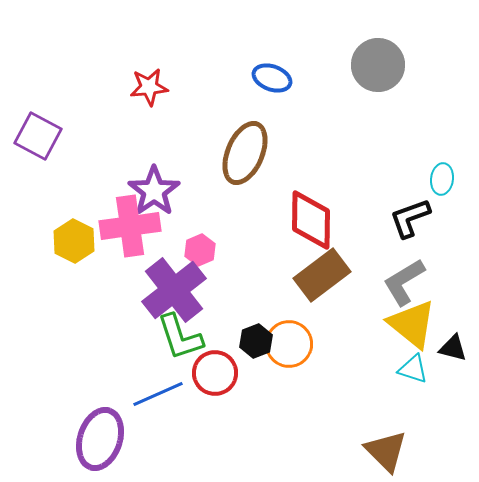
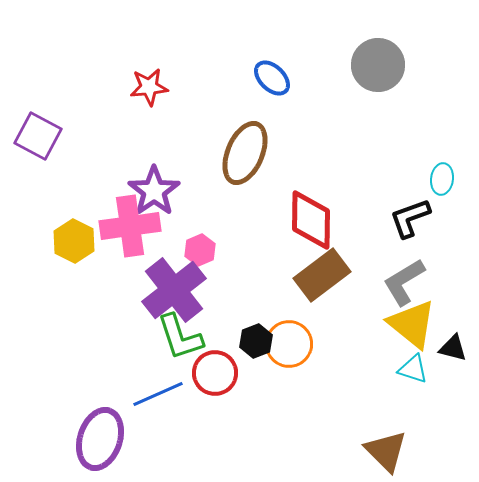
blue ellipse: rotated 24 degrees clockwise
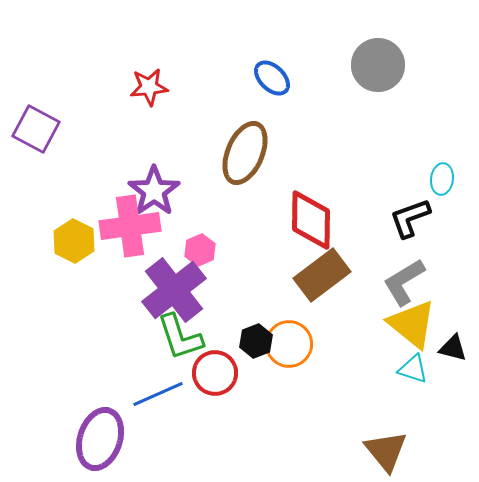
purple square: moved 2 px left, 7 px up
brown triangle: rotated 6 degrees clockwise
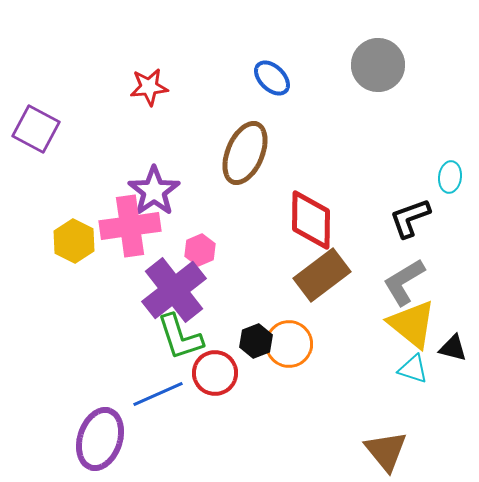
cyan ellipse: moved 8 px right, 2 px up
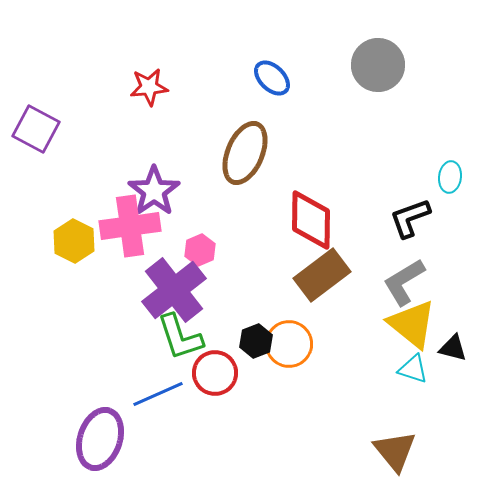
brown triangle: moved 9 px right
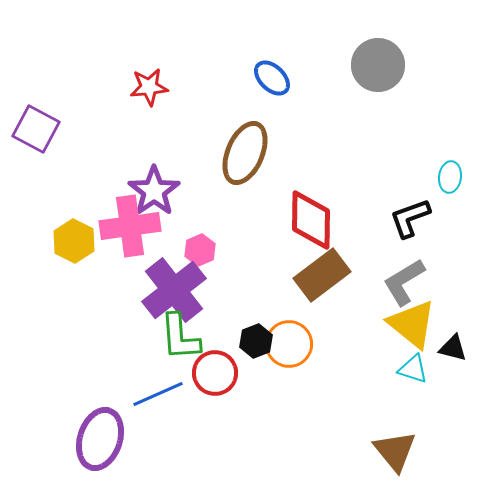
green L-shape: rotated 14 degrees clockwise
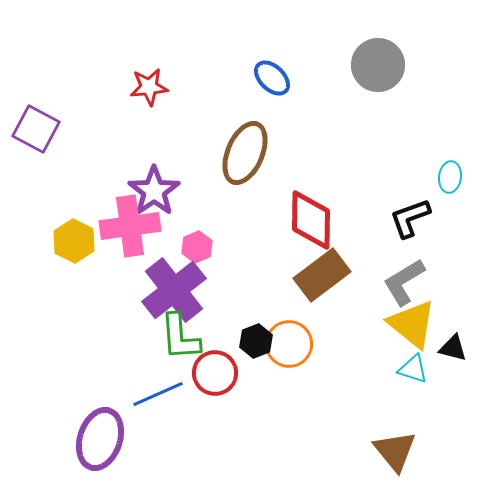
pink hexagon: moved 3 px left, 3 px up
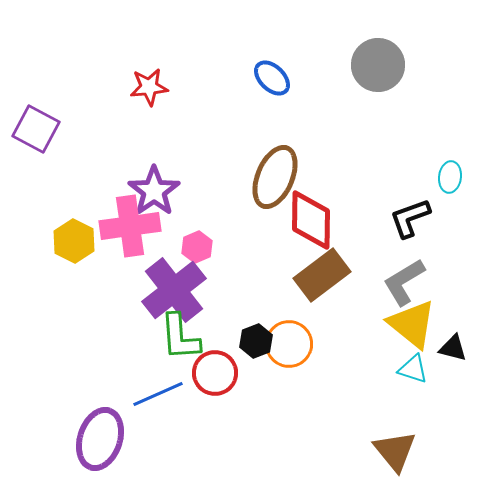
brown ellipse: moved 30 px right, 24 px down
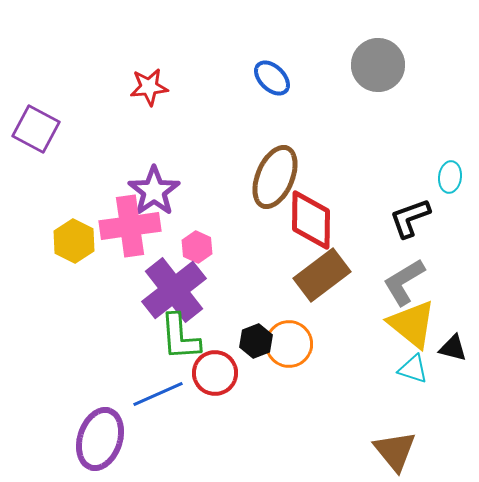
pink hexagon: rotated 12 degrees counterclockwise
